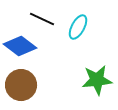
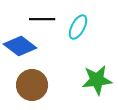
black line: rotated 25 degrees counterclockwise
brown circle: moved 11 px right
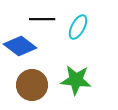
green star: moved 21 px left; rotated 12 degrees clockwise
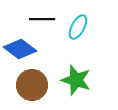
blue diamond: moved 3 px down
green star: rotated 12 degrees clockwise
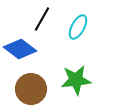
black line: rotated 60 degrees counterclockwise
green star: rotated 24 degrees counterclockwise
brown circle: moved 1 px left, 4 px down
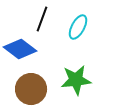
black line: rotated 10 degrees counterclockwise
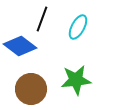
blue diamond: moved 3 px up
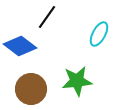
black line: moved 5 px right, 2 px up; rotated 15 degrees clockwise
cyan ellipse: moved 21 px right, 7 px down
green star: moved 1 px right, 1 px down
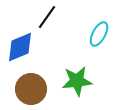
blue diamond: moved 1 px down; rotated 60 degrees counterclockwise
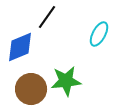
green star: moved 11 px left
